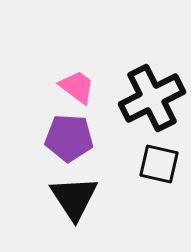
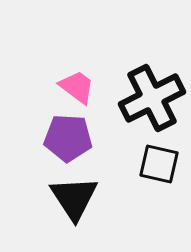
purple pentagon: moved 1 px left
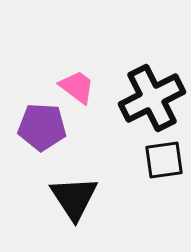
purple pentagon: moved 26 px left, 11 px up
black square: moved 5 px right, 4 px up; rotated 21 degrees counterclockwise
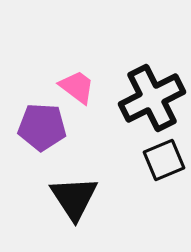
black square: rotated 15 degrees counterclockwise
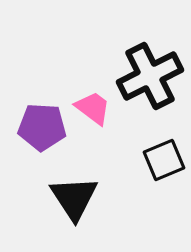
pink trapezoid: moved 16 px right, 21 px down
black cross: moved 2 px left, 22 px up
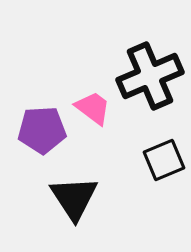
black cross: rotated 4 degrees clockwise
purple pentagon: moved 3 px down; rotated 6 degrees counterclockwise
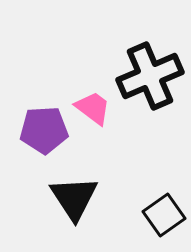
purple pentagon: moved 2 px right
black square: moved 55 px down; rotated 12 degrees counterclockwise
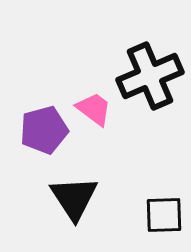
pink trapezoid: moved 1 px right, 1 px down
purple pentagon: rotated 12 degrees counterclockwise
black square: rotated 33 degrees clockwise
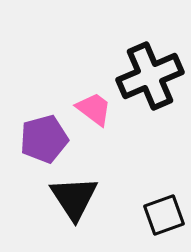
purple pentagon: moved 9 px down
black square: rotated 18 degrees counterclockwise
